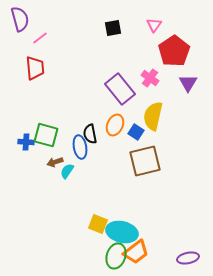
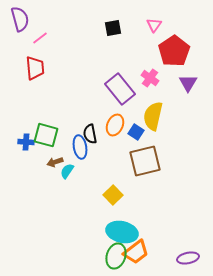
yellow square: moved 15 px right, 29 px up; rotated 24 degrees clockwise
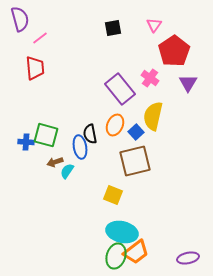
blue square: rotated 14 degrees clockwise
brown square: moved 10 px left
yellow square: rotated 24 degrees counterclockwise
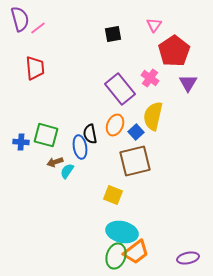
black square: moved 6 px down
pink line: moved 2 px left, 10 px up
blue cross: moved 5 px left
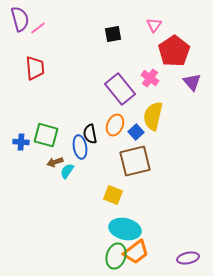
purple triangle: moved 4 px right, 1 px up; rotated 12 degrees counterclockwise
cyan ellipse: moved 3 px right, 3 px up
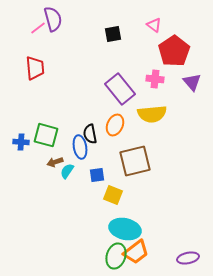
purple semicircle: moved 33 px right
pink triangle: rotated 28 degrees counterclockwise
pink cross: moved 5 px right, 1 px down; rotated 30 degrees counterclockwise
yellow semicircle: moved 1 px left, 2 px up; rotated 108 degrees counterclockwise
blue square: moved 39 px left, 43 px down; rotated 35 degrees clockwise
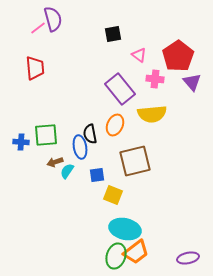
pink triangle: moved 15 px left, 30 px down
red pentagon: moved 4 px right, 5 px down
green square: rotated 20 degrees counterclockwise
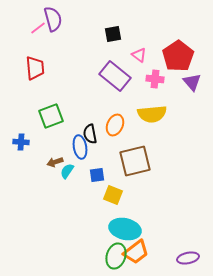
purple rectangle: moved 5 px left, 13 px up; rotated 12 degrees counterclockwise
green square: moved 5 px right, 19 px up; rotated 15 degrees counterclockwise
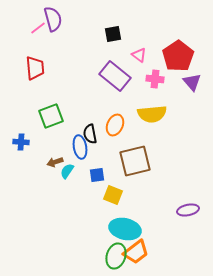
purple ellipse: moved 48 px up
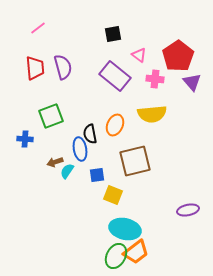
purple semicircle: moved 10 px right, 48 px down
blue cross: moved 4 px right, 3 px up
blue ellipse: moved 2 px down
green ellipse: rotated 10 degrees clockwise
